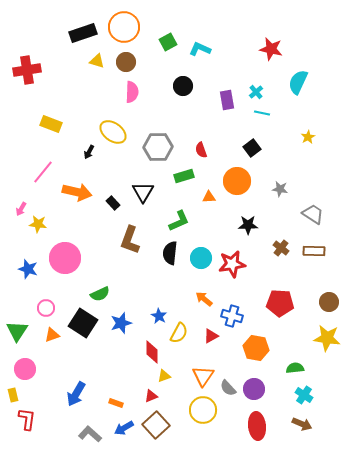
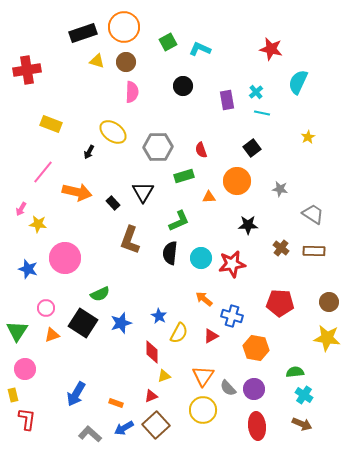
green semicircle at (295, 368): moved 4 px down
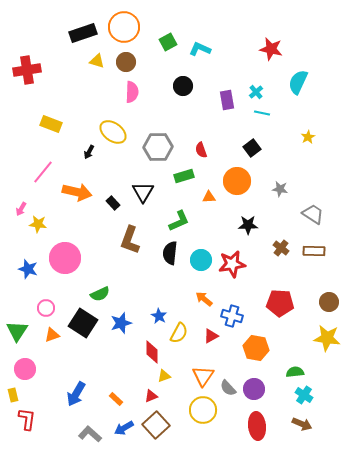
cyan circle at (201, 258): moved 2 px down
orange rectangle at (116, 403): moved 4 px up; rotated 24 degrees clockwise
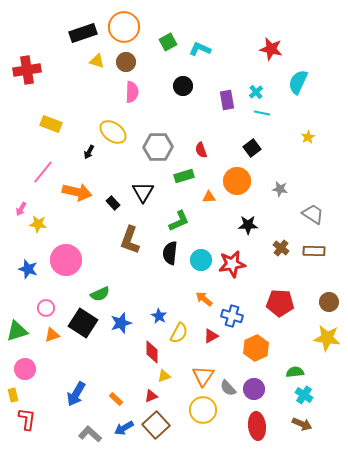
pink circle at (65, 258): moved 1 px right, 2 px down
green triangle at (17, 331): rotated 40 degrees clockwise
orange hexagon at (256, 348): rotated 25 degrees clockwise
